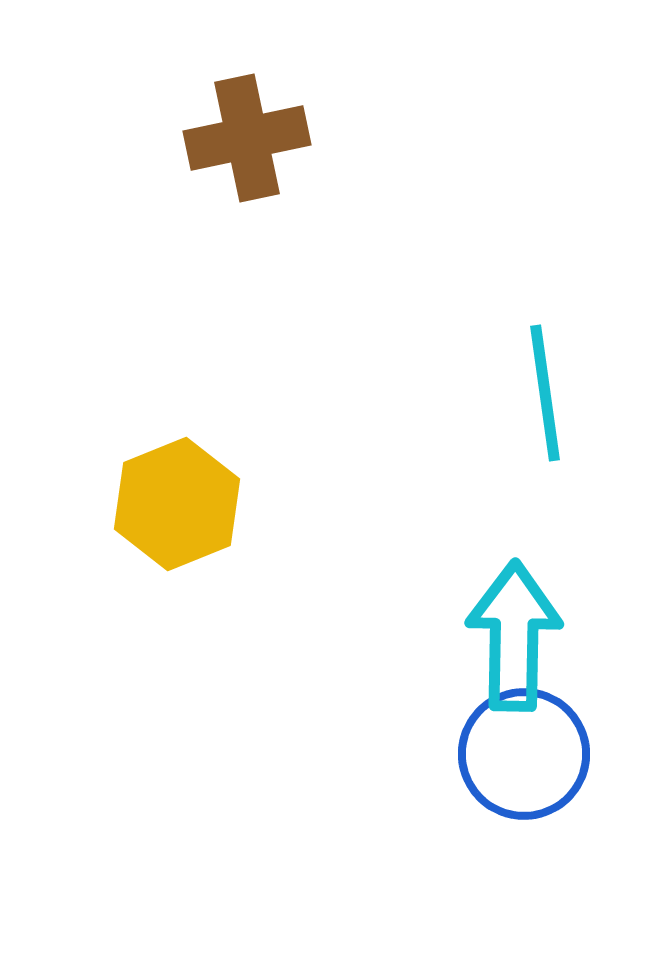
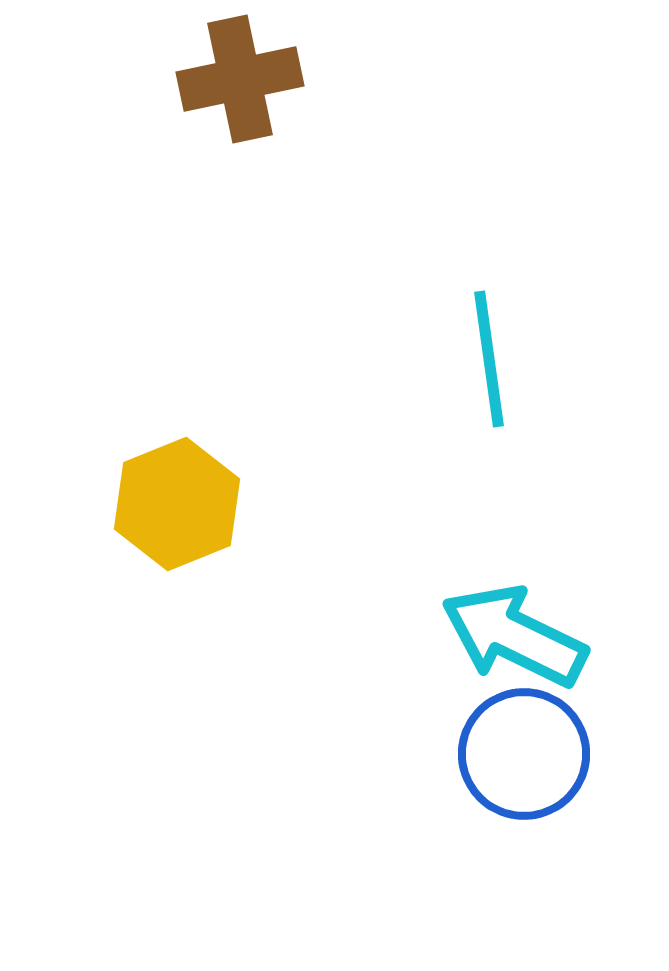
brown cross: moved 7 px left, 59 px up
cyan line: moved 56 px left, 34 px up
cyan arrow: rotated 65 degrees counterclockwise
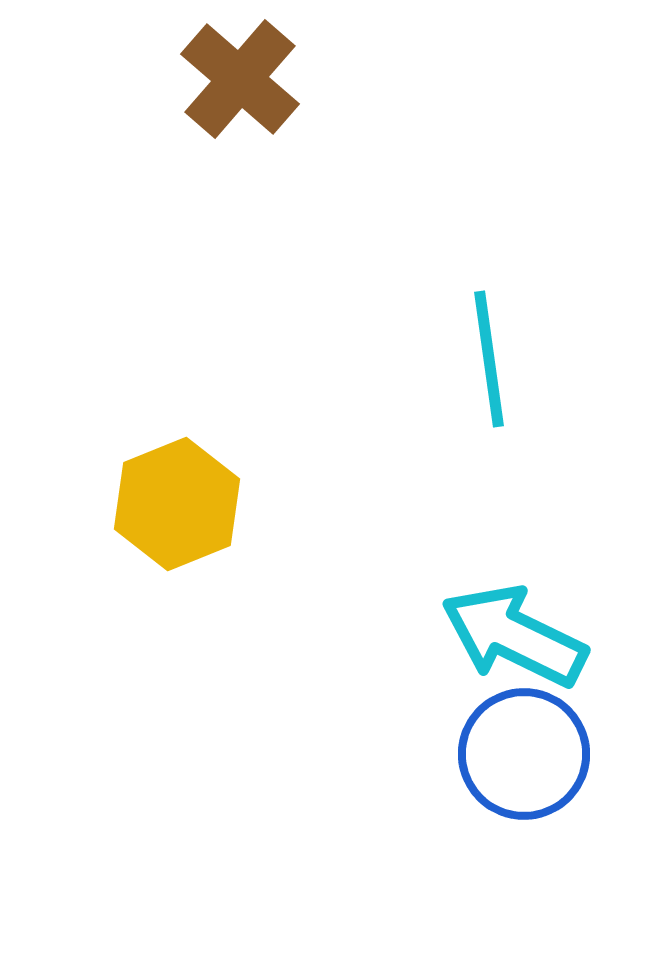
brown cross: rotated 37 degrees counterclockwise
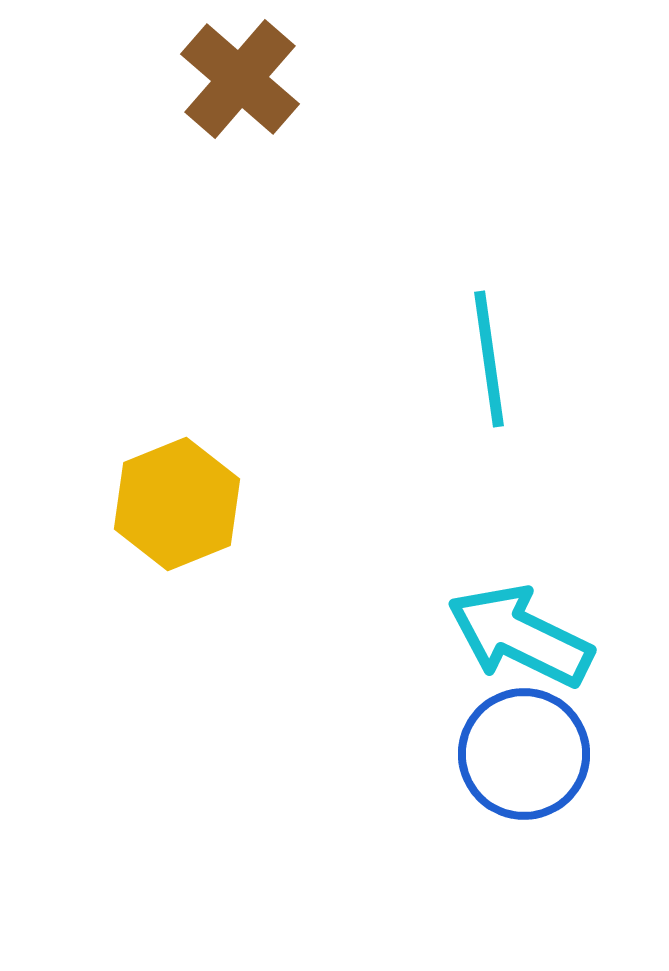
cyan arrow: moved 6 px right
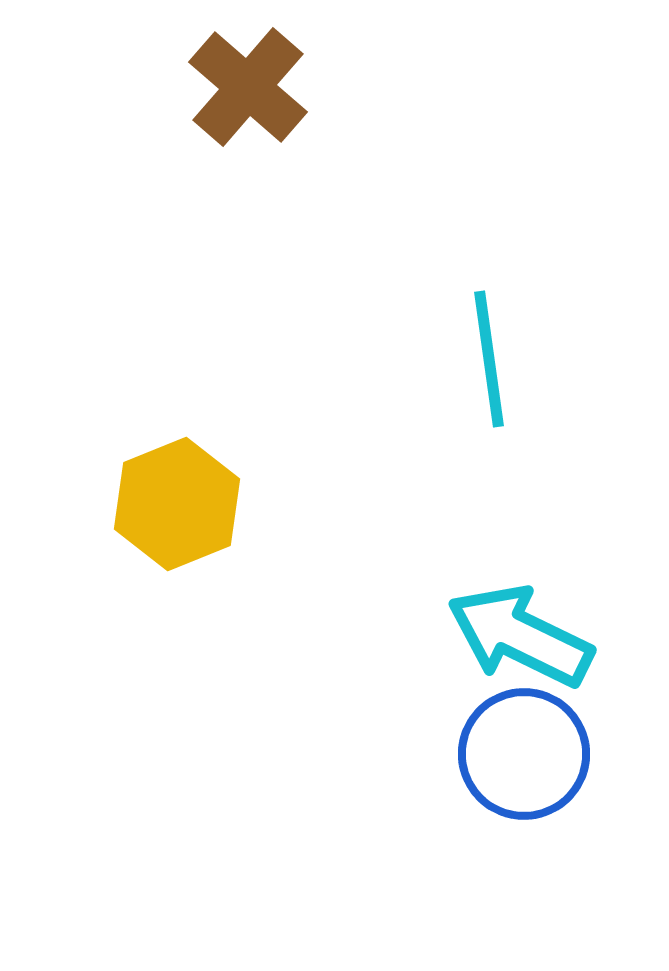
brown cross: moved 8 px right, 8 px down
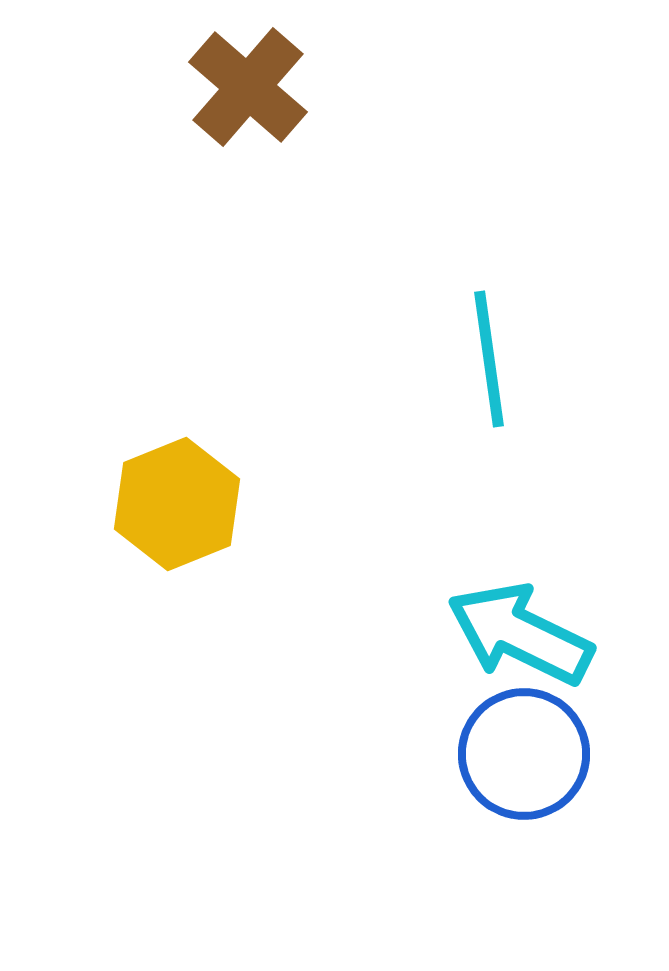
cyan arrow: moved 2 px up
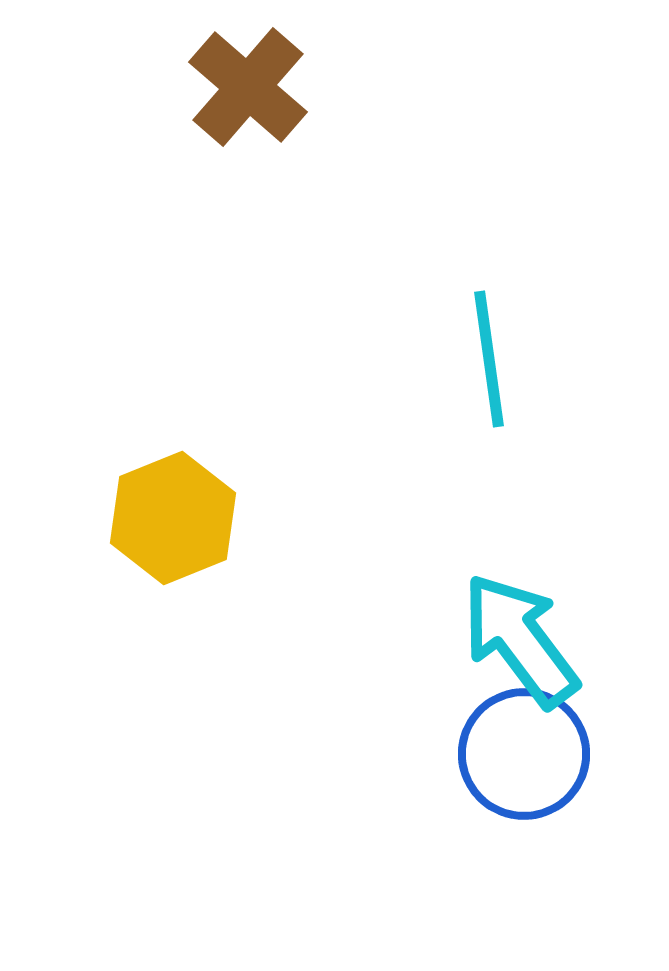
yellow hexagon: moved 4 px left, 14 px down
cyan arrow: moved 6 px down; rotated 27 degrees clockwise
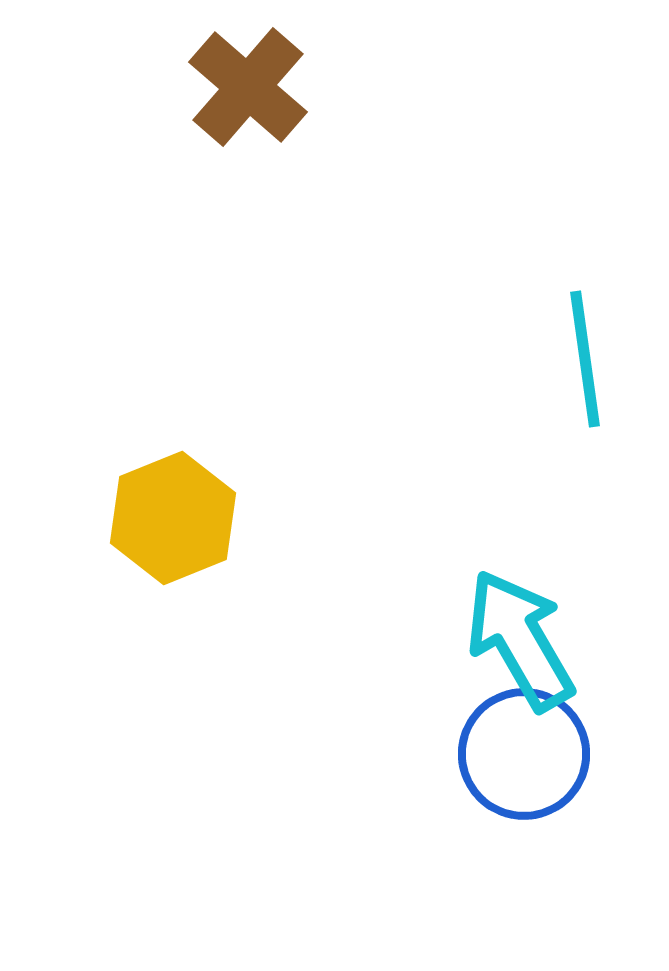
cyan line: moved 96 px right
cyan arrow: rotated 7 degrees clockwise
